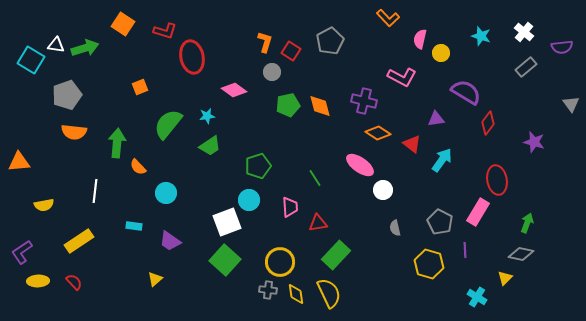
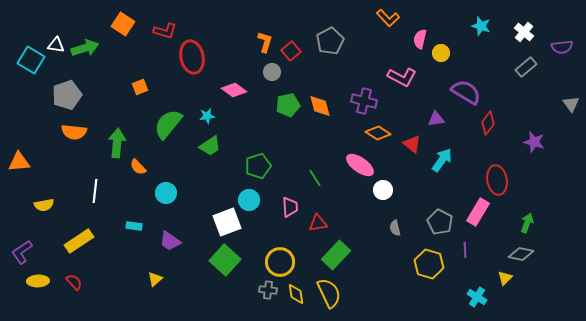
cyan star at (481, 36): moved 10 px up
red square at (291, 51): rotated 18 degrees clockwise
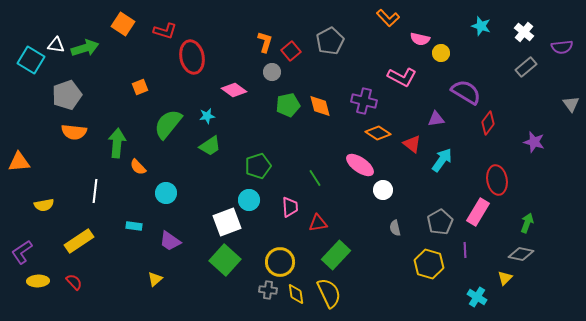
pink semicircle at (420, 39): rotated 90 degrees counterclockwise
gray pentagon at (440, 222): rotated 15 degrees clockwise
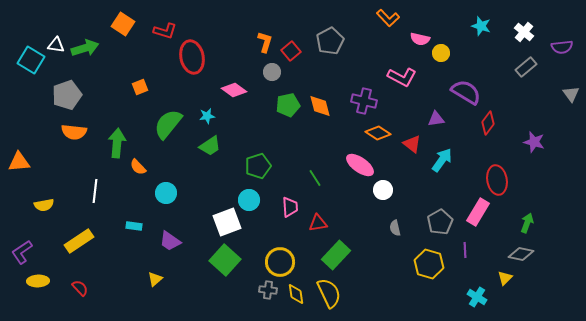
gray triangle at (571, 104): moved 10 px up
red semicircle at (74, 282): moved 6 px right, 6 px down
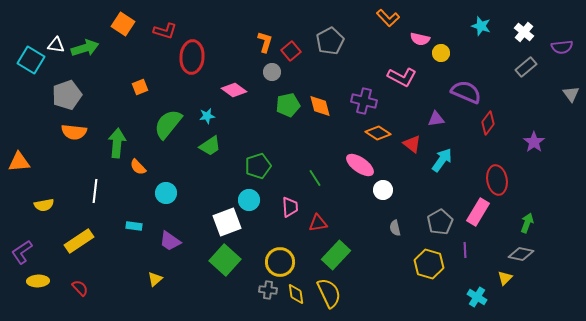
red ellipse at (192, 57): rotated 16 degrees clockwise
purple semicircle at (466, 92): rotated 8 degrees counterclockwise
purple star at (534, 142): rotated 20 degrees clockwise
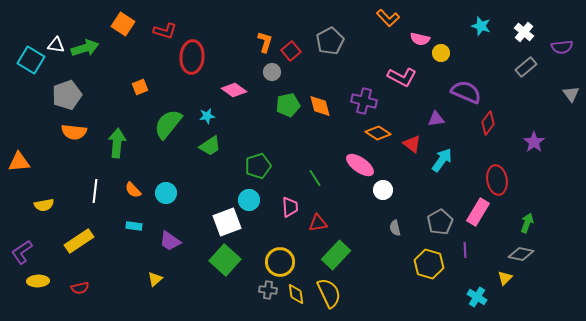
orange semicircle at (138, 167): moved 5 px left, 23 px down
red semicircle at (80, 288): rotated 120 degrees clockwise
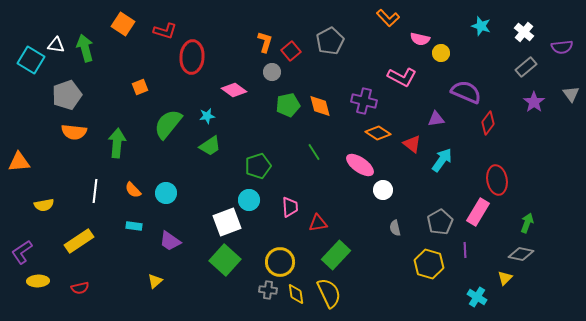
green arrow at (85, 48): rotated 88 degrees counterclockwise
purple star at (534, 142): moved 40 px up
green line at (315, 178): moved 1 px left, 26 px up
yellow triangle at (155, 279): moved 2 px down
